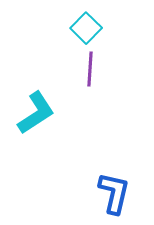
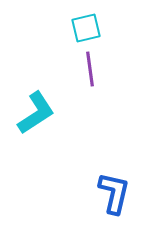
cyan square: rotated 32 degrees clockwise
purple line: rotated 12 degrees counterclockwise
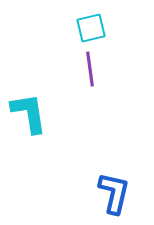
cyan square: moved 5 px right
cyan L-shape: moved 7 px left; rotated 66 degrees counterclockwise
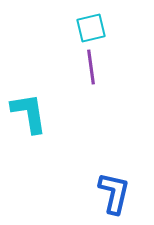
purple line: moved 1 px right, 2 px up
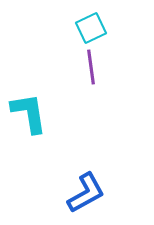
cyan square: rotated 12 degrees counterclockwise
blue L-shape: moved 28 px left; rotated 48 degrees clockwise
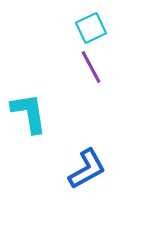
purple line: rotated 20 degrees counterclockwise
blue L-shape: moved 1 px right, 24 px up
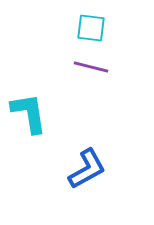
cyan square: rotated 32 degrees clockwise
purple line: rotated 48 degrees counterclockwise
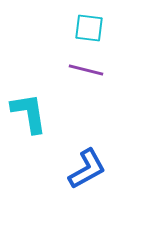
cyan square: moved 2 px left
purple line: moved 5 px left, 3 px down
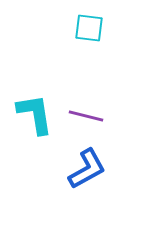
purple line: moved 46 px down
cyan L-shape: moved 6 px right, 1 px down
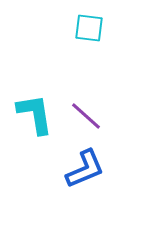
purple line: rotated 28 degrees clockwise
blue L-shape: moved 2 px left; rotated 6 degrees clockwise
